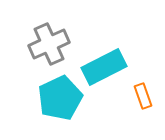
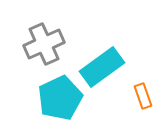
gray cross: moved 5 px left
cyan rectangle: moved 2 px left; rotated 9 degrees counterclockwise
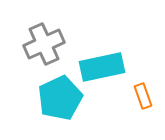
cyan rectangle: rotated 24 degrees clockwise
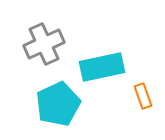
cyan pentagon: moved 2 px left, 6 px down
